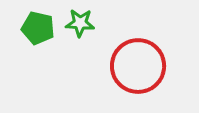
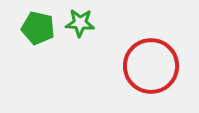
red circle: moved 13 px right
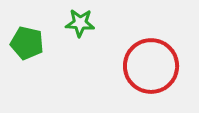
green pentagon: moved 11 px left, 15 px down
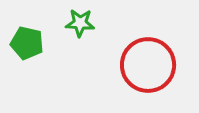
red circle: moved 3 px left, 1 px up
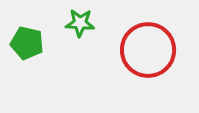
red circle: moved 15 px up
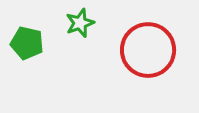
green star: rotated 24 degrees counterclockwise
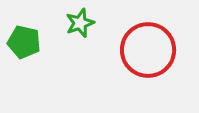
green pentagon: moved 3 px left, 1 px up
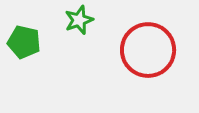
green star: moved 1 px left, 3 px up
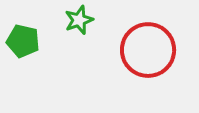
green pentagon: moved 1 px left, 1 px up
